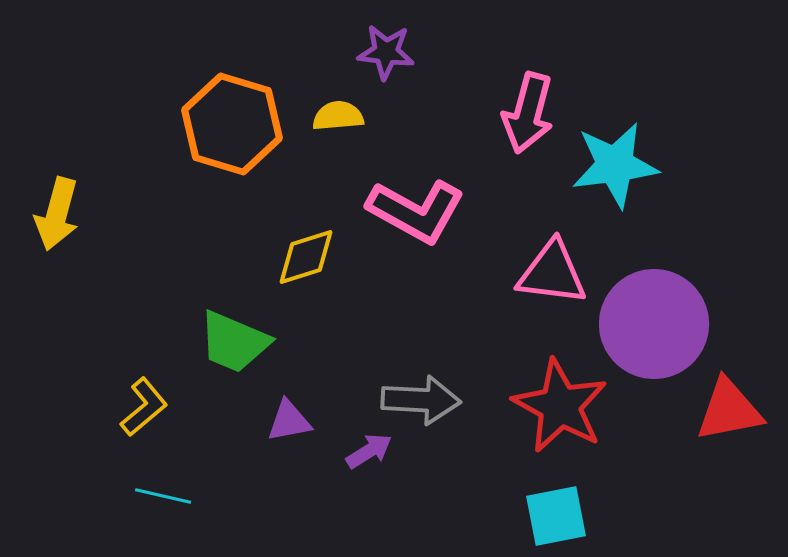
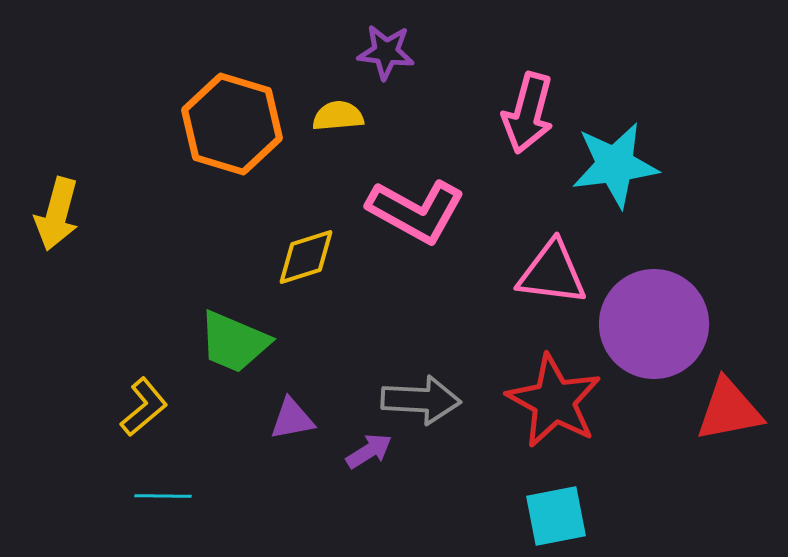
red star: moved 6 px left, 5 px up
purple triangle: moved 3 px right, 2 px up
cyan line: rotated 12 degrees counterclockwise
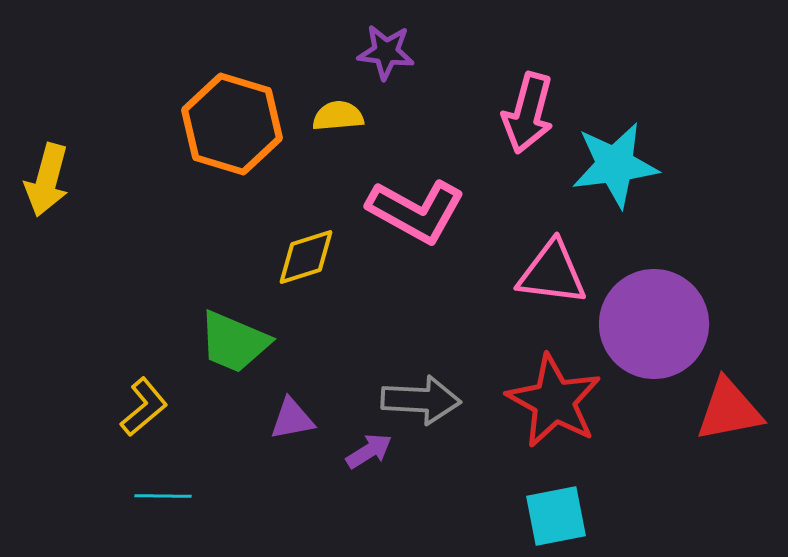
yellow arrow: moved 10 px left, 34 px up
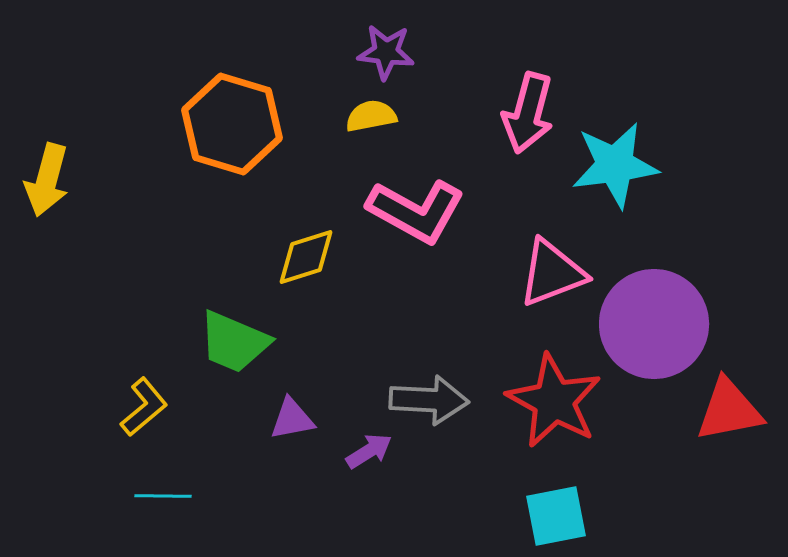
yellow semicircle: moved 33 px right; rotated 6 degrees counterclockwise
pink triangle: rotated 28 degrees counterclockwise
gray arrow: moved 8 px right
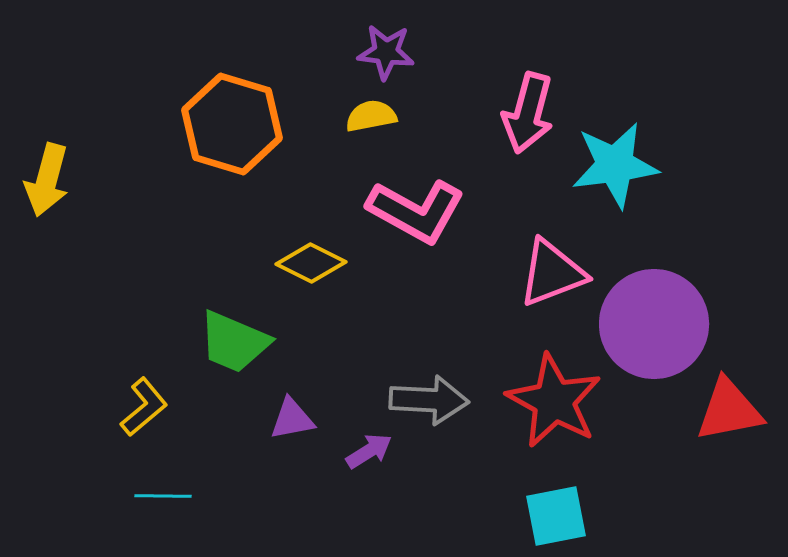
yellow diamond: moved 5 px right, 6 px down; rotated 44 degrees clockwise
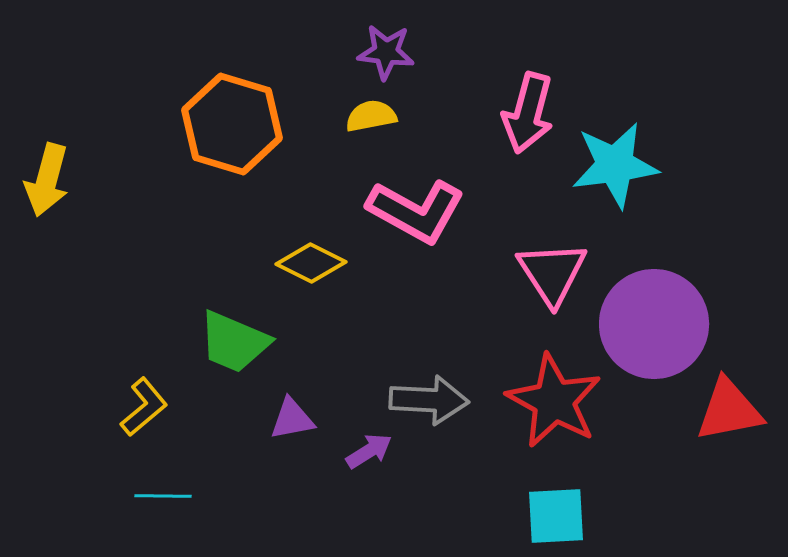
pink triangle: rotated 42 degrees counterclockwise
cyan square: rotated 8 degrees clockwise
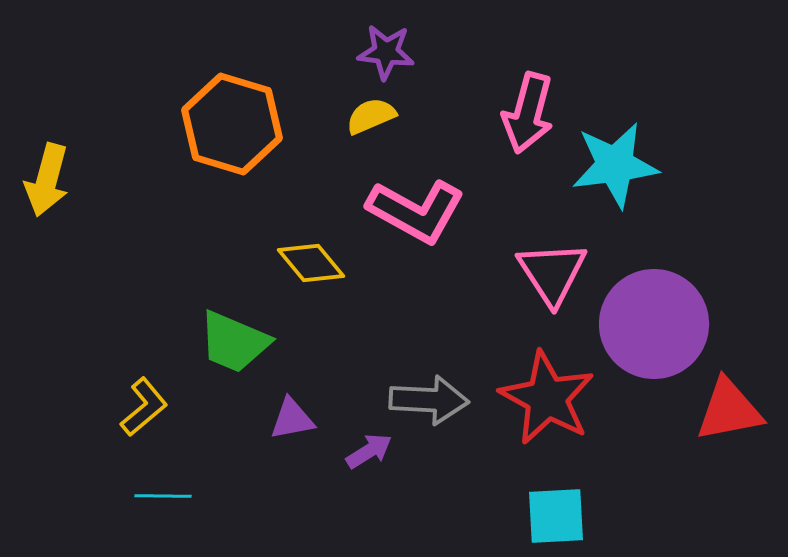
yellow semicircle: rotated 12 degrees counterclockwise
yellow diamond: rotated 24 degrees clockwise
red star: moved 7 px left, 3 px up
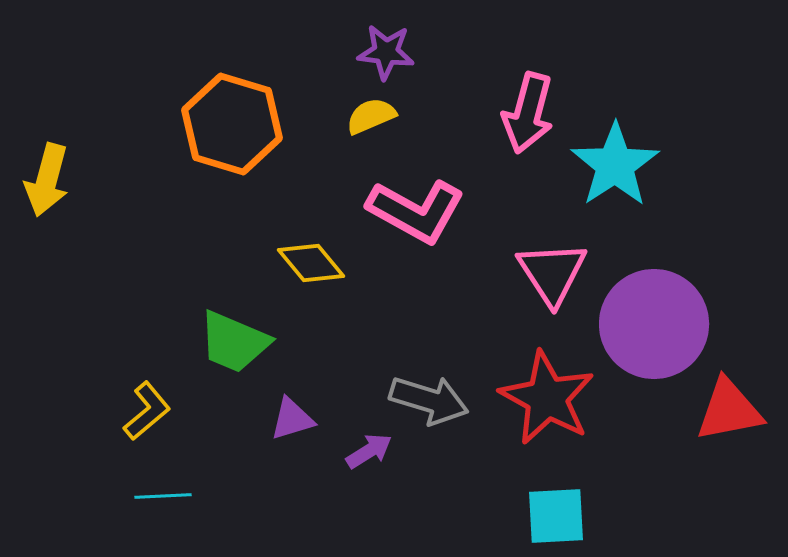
cyan star: rotated 26 degrees counterclockwise
gray arrow: rotated 14 degrees clockwise
yellow L-shape: moved 3 px right, 4 px down
purple triangle: rotated 6 degrees counterclockwise
cyan line: rotated 4 degrees counterclockwise
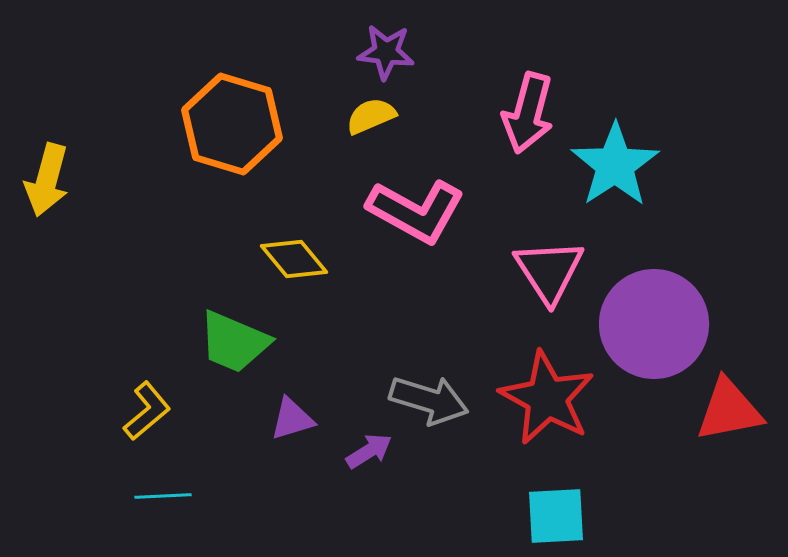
yellow diamond: moved 17 px left, 4 px up
pink triangle: moved 3 px left, 2 px up
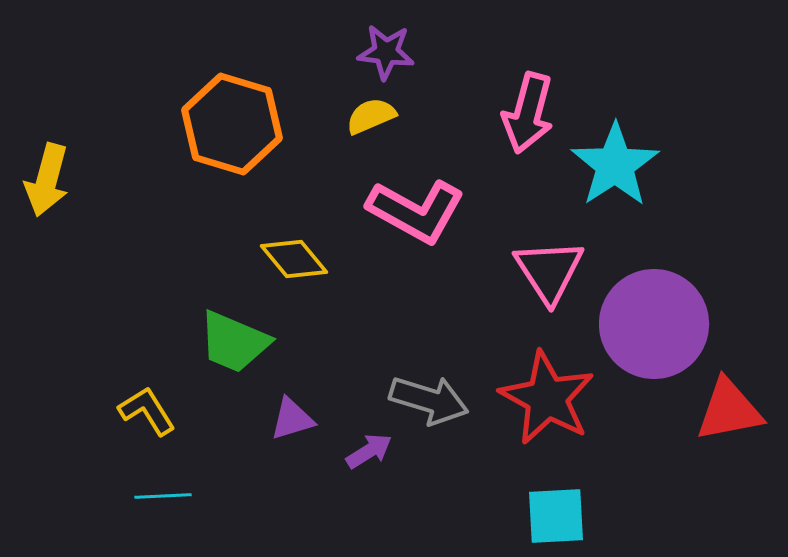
yellow L-shape: rotated 82 degrees counterclockwise
